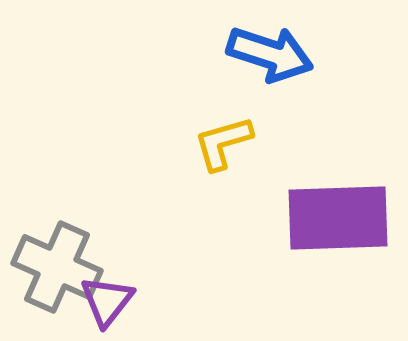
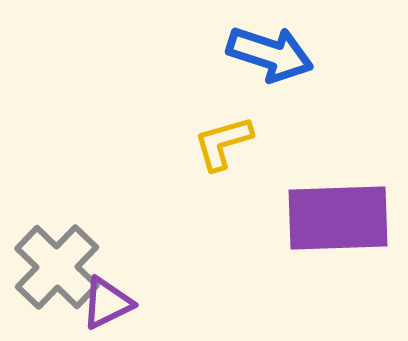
gray cross: rotated 20 degrees clockwise
purple triangle: moved 2 px down; rotated 26 degrees clockwise
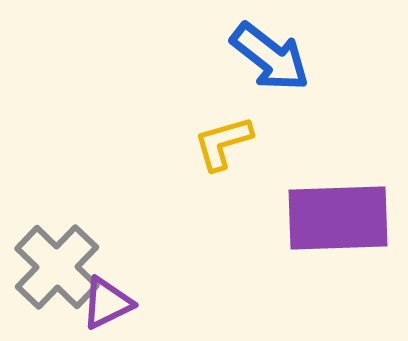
blue arrow: moved 3 px down; rotated 20 degrees clockwise
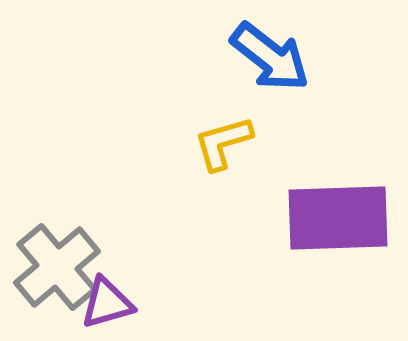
gray cross: rotated 6 degrees clockwise
purple triangle: rotated 10 degrees clockwise
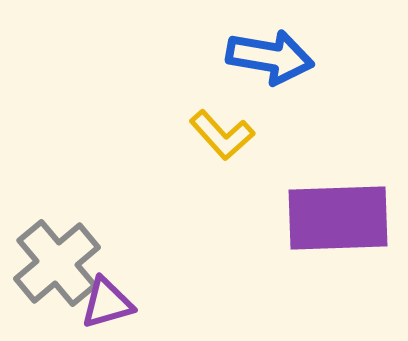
blue arrow: rotated 28 degrees counterclockwise
yellow L-shape: moved 1 px left, 8 px up; rotated 116 degrees counterclockwise
gray cross: moved 4 px up
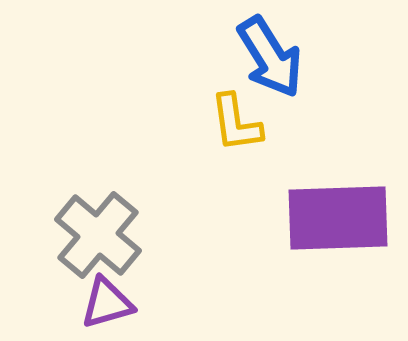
blue arrow: rotated 48 degrees clockwise
yellow L-shape: moved 14 px right, 12 px up; rotated 34 degrees clockwise
gray cross: moved 41 px right, 28 px up; rotated 10 degrees counterclockwise
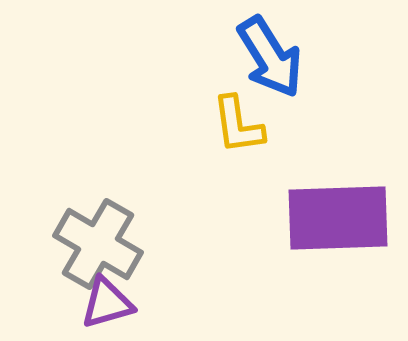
yellow L-shape: moved 2 px right, 2 px down
gray cross: moved 9 px down; rotated 10 degrees counterclockwise
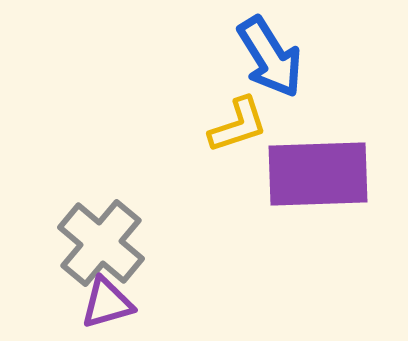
yellow L-shape: rotated 100 degrees counterclockwise
purple rectangle: moved 20 px left, 44 px up
gray cross: moved 3 px right, 1 px up; rotated 10 degrees clockwise
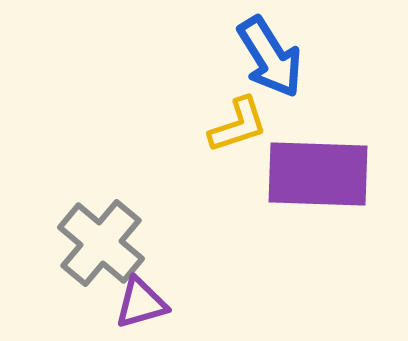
purple rectangle: rotated 4 degrees clockwise
purple triangle: moved 34 px right
